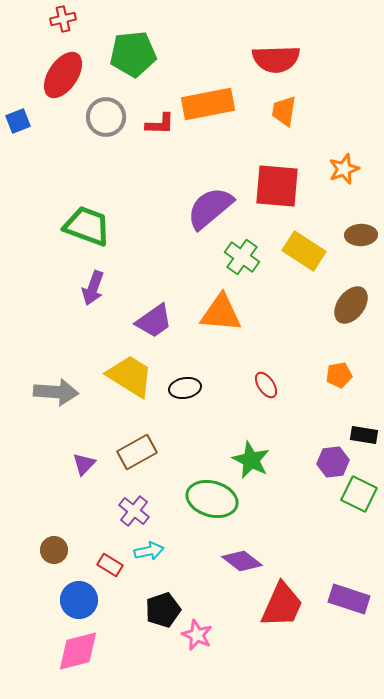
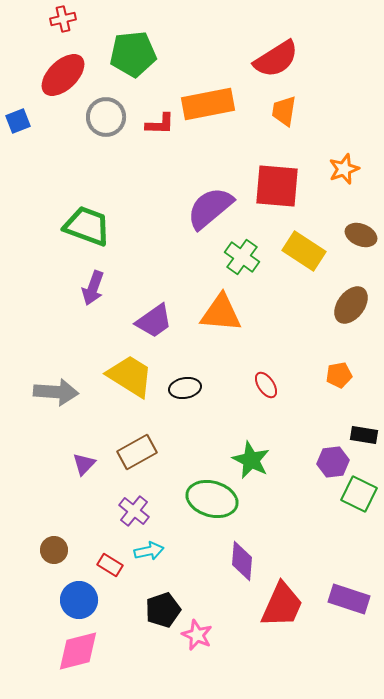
red semicircle at (276, 59): rotated 30 degrees counterclockwise
red ellipse at (63, 75): rotated 12 degrees clockwise
brown ellipse at (361, 235): rotated 24 degrees clockwise
purple diamond at (242, 561): rotated 57 degrees clockwise
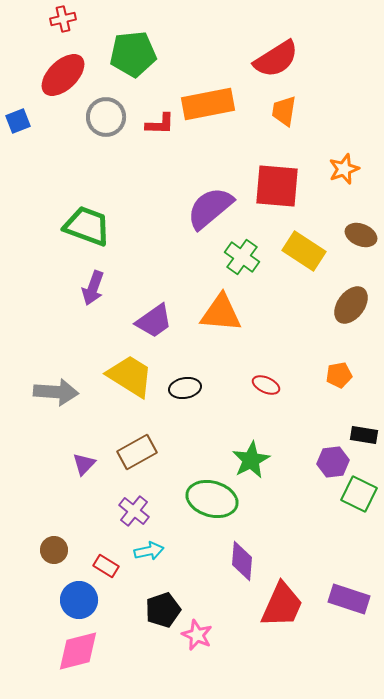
red ellipse at (266, 385): rotated 32 degrees counterclockwise
green star at (251, 460): rotated 18 degrees clockwise
red rectangle at (110, 565): moved 4 px left, 1 px down
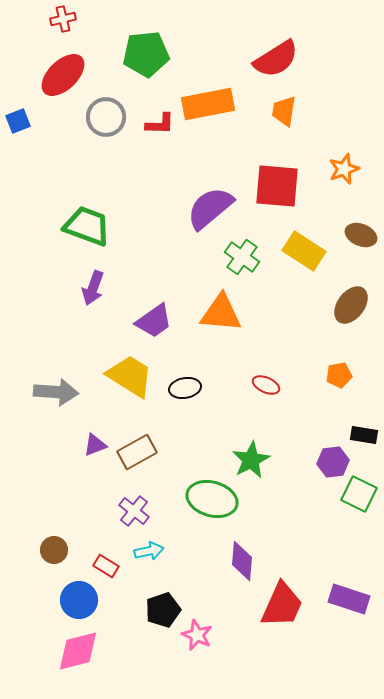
green pentagon at (133, 54): moved 13 px right
purple triangle at (84, 464): moved 11 px right, 19 px up; rotated 25 degrees clockwise
